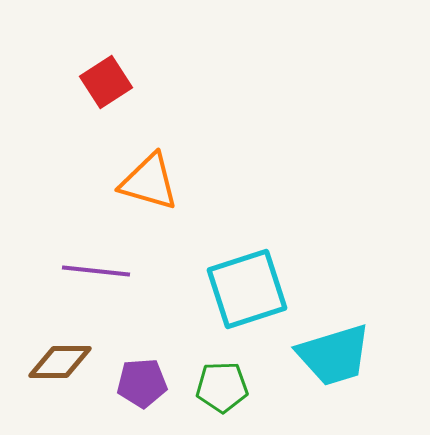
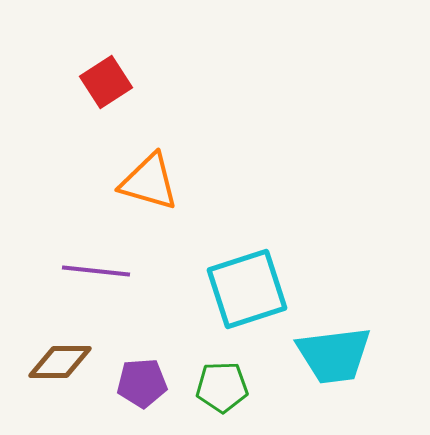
cyan trapezoid: rotated 10 degrees clockwise
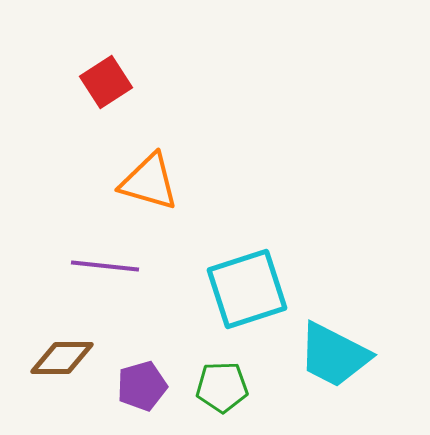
purple line: moved 9 px right, 5 px up
cyan trapezoid: rotated 34 degrees clockwise
brown diamond: moved 2 px right, 4 px up
purple pentagon: moved 3 px down; rotated 12 degrees counterclockwise
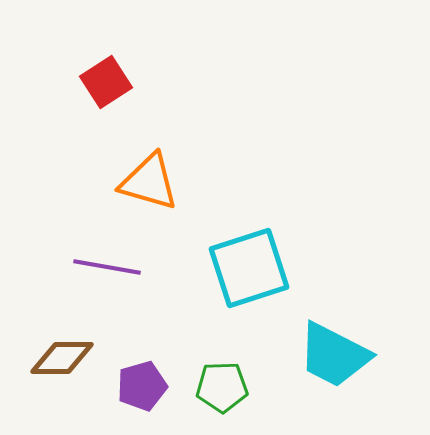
purple line: moved 2 px right, 1 px down; rotated 4 degrees clockwise
cyan square: moved 2 px right, 21 px up
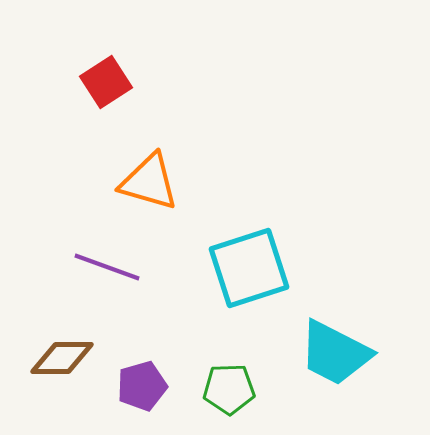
purple line: rotated 10 degrees clockwise
cyan trapezoid: moved 1 px right, 2 px up
green pentagon: moved 7 px right, 2 px down
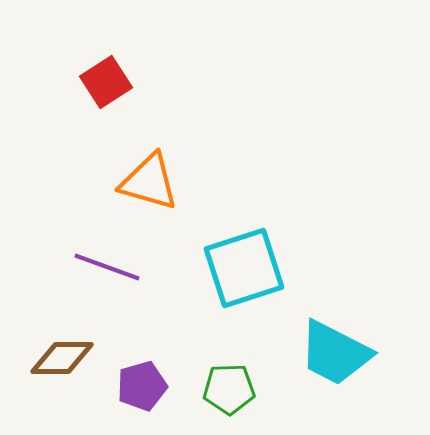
cyan square: moved 5 px left
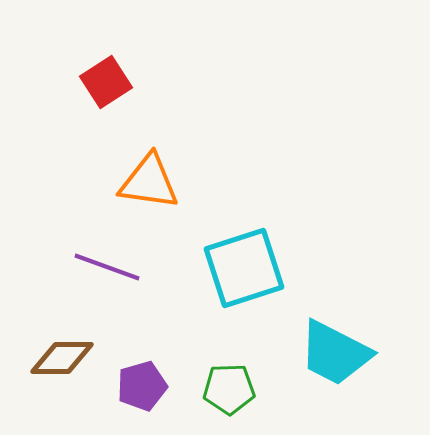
orange triangle: rotated 8 degrees counterclockwise
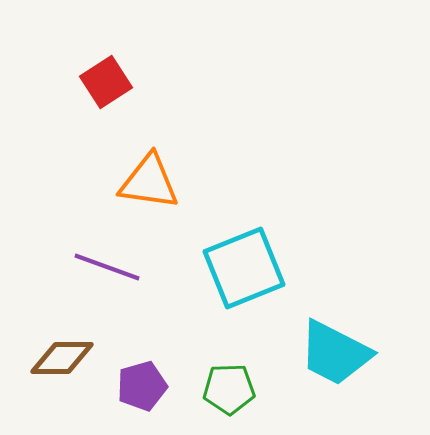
cyan square: rotated 4 degrees counterclockwise
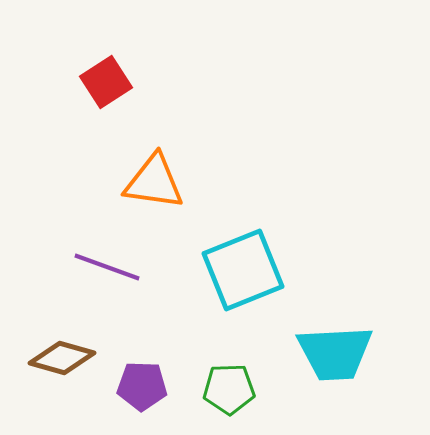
orange triangle: moved 5 px right
cyan square: moved 1 px left, 2 px down
cyan trapezoid: rotated 30 degrees counterclockwise
brown diamond: rotated 16 degrees clockwise
purple pentagon: rotated 18 degrees clockwise
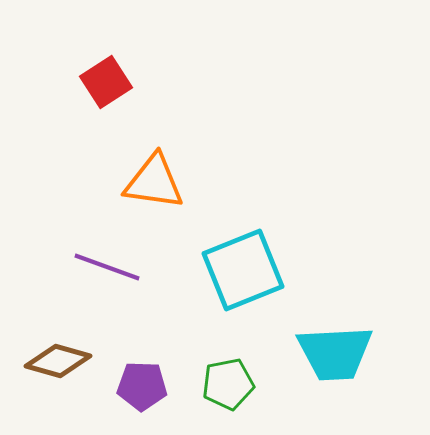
brown diamond: moved 4 px left, 3 px down
green pentagon: moved 1 px left, 5 px up; rotated 9 degrees counterclockwise
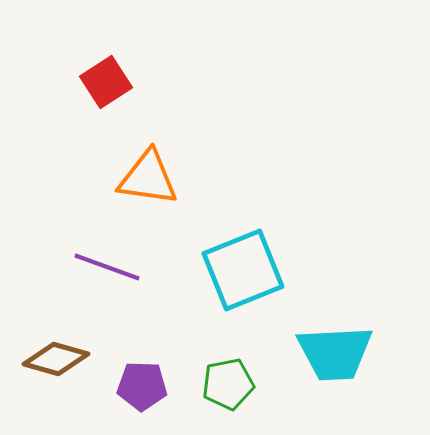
orange triangle: moved 6 px left, 4 px up
brown diamond: moved 2 px left, 2 px up
